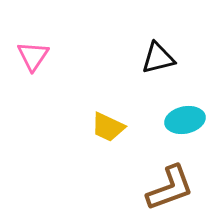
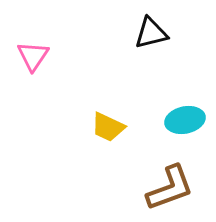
black triangle: moved 7 px left, 25 px up
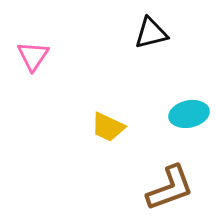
cyan ellipse: moved 4 px right, 6 px up
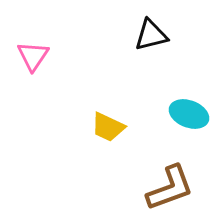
black triangle: moved 2 px down
cyan ellipse: rotated 33 degrees clockwise
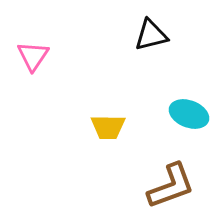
yellow trapezoid: rotated 24 degrees counterclockwise
brown L-shape: moved 1 px right, 2 px up
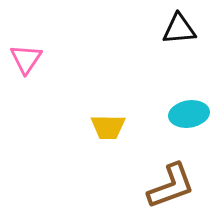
black triangle: moved 28 px right, 6 px up; rotated 9 degrees clockwise
pink triangle: moved 7 px left, 3 px down
cyan ellipse: rotated 30 degrees counterclockwise
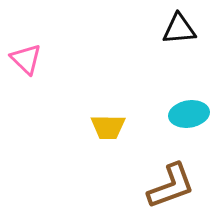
pink triangle: rotated 20 degrees counterclockwise
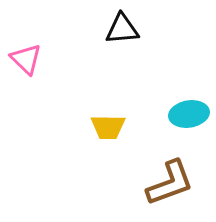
black triangle: moved 57 px left
brown L-shape: moved 1 px left, 3 px up
